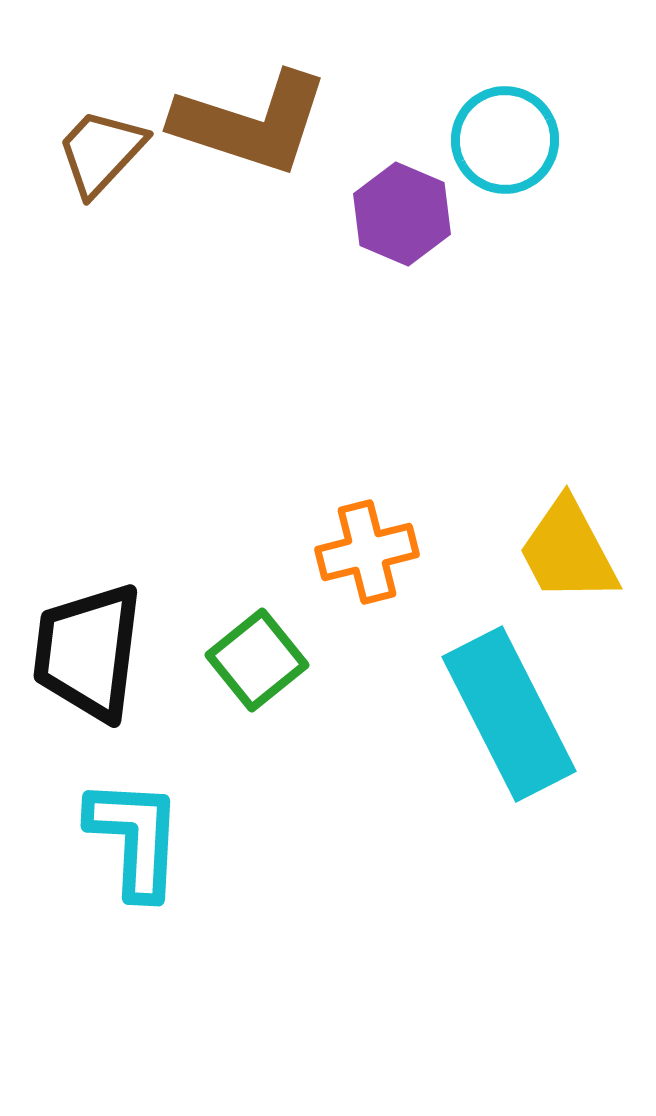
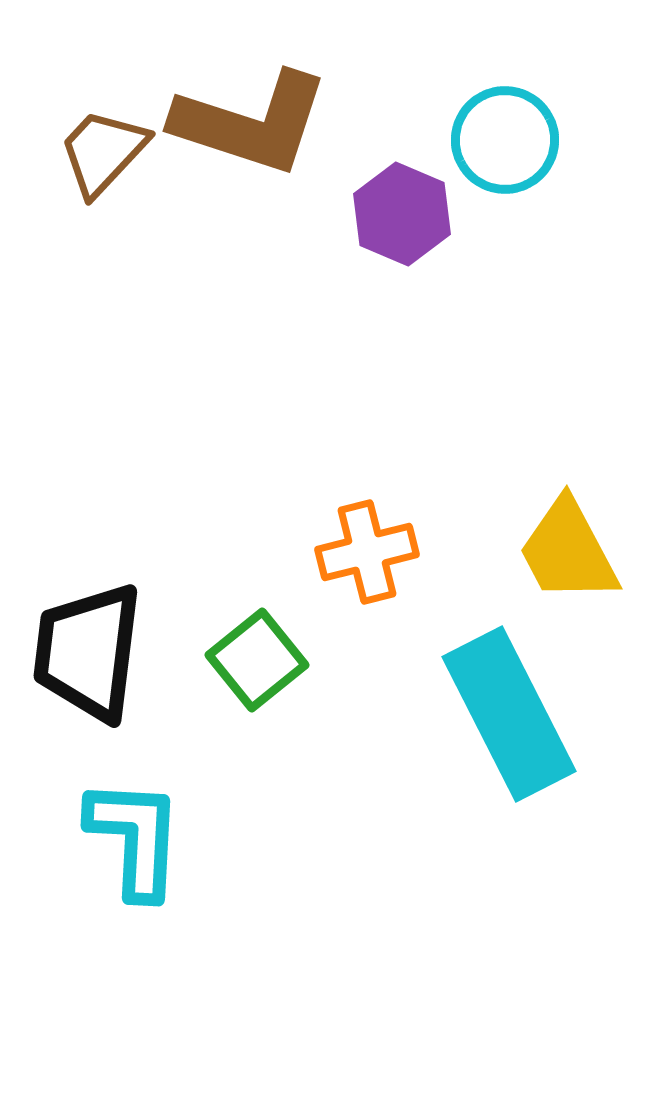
brown trapezoid: moved 2 px right
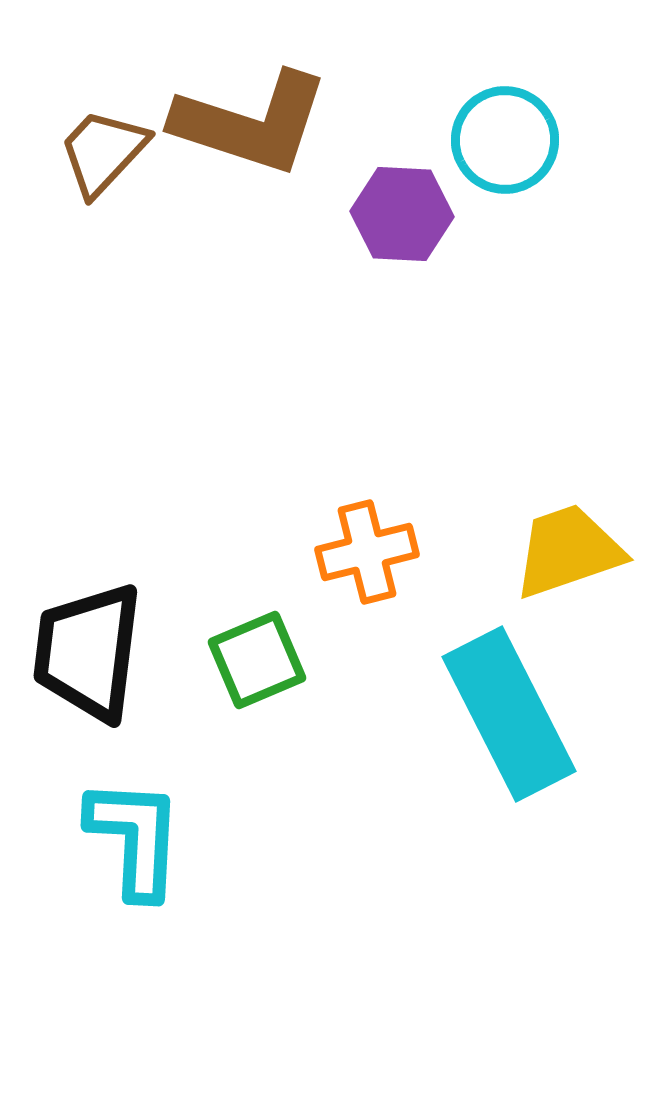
purple hexagon: rotated 20 degrees counterclockwise
yellow trapezoid: rotated 99 degrees clockwise
green square: rotated 16 degrees clockwise
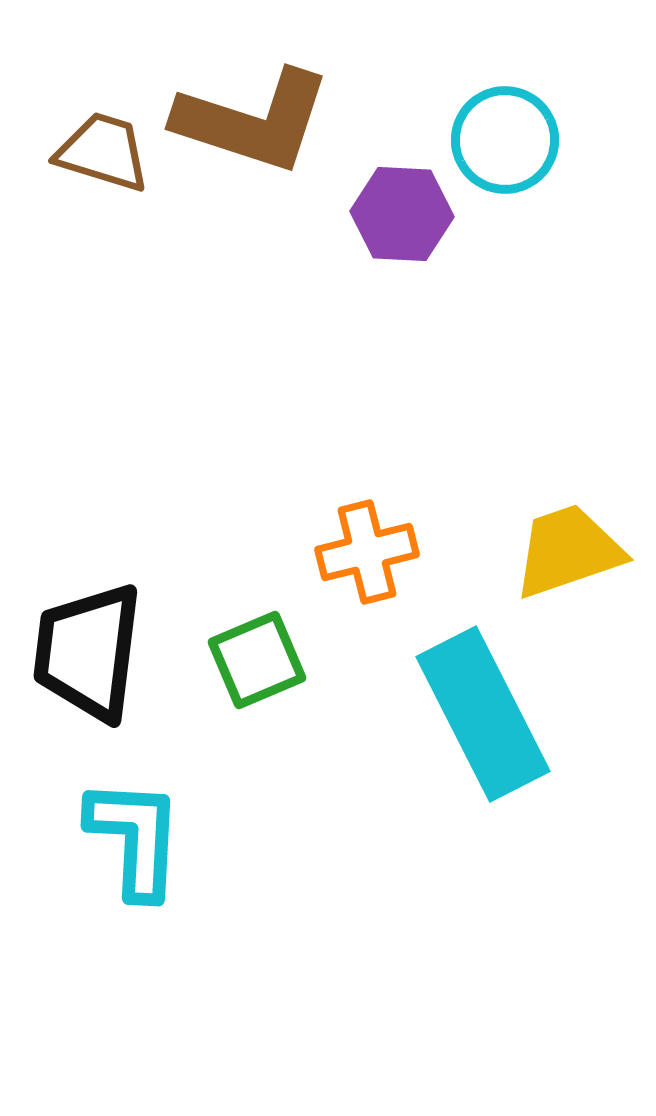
brown L-shape: moved 2 px right, 2 px up
brown trapezoid: rotated 64 degrees clockwise
cyan rectangle: moved 26 px left
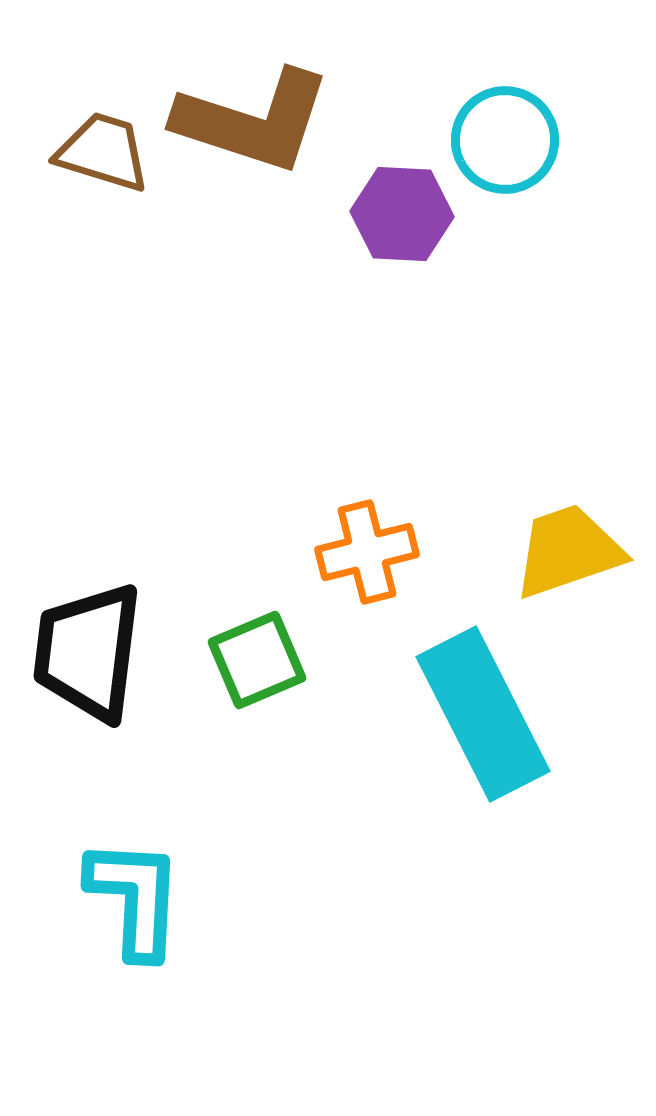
cyan L-shape: moved 60 px down
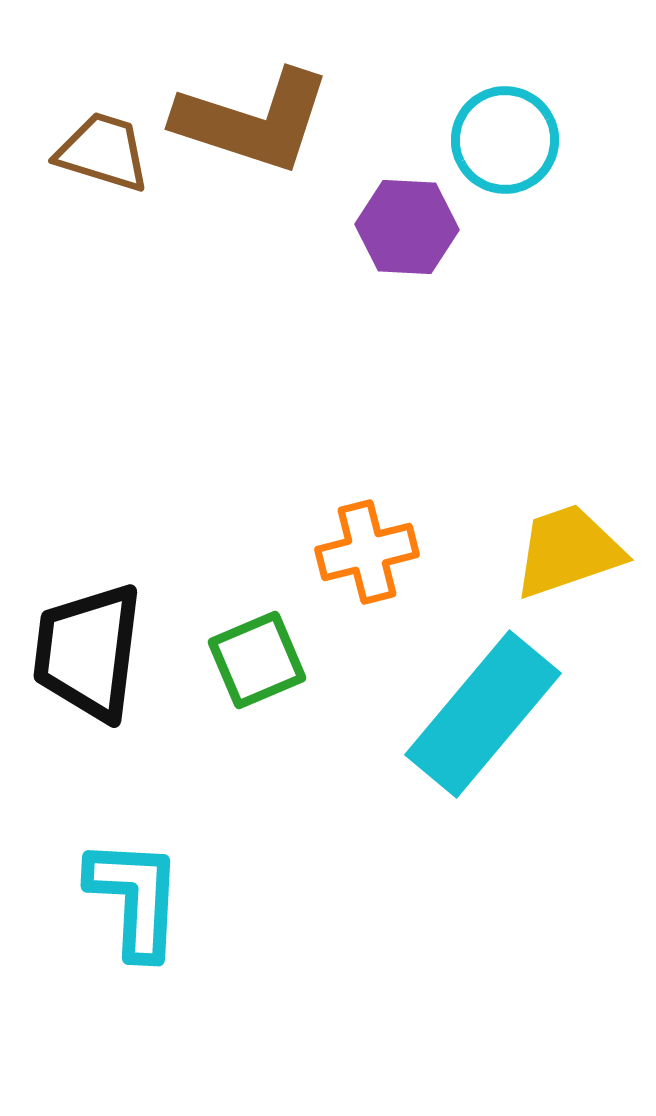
purple hexagon: moved 5 px right, 13 px down
cyan rectangle: rotated 67 degrees clockwise
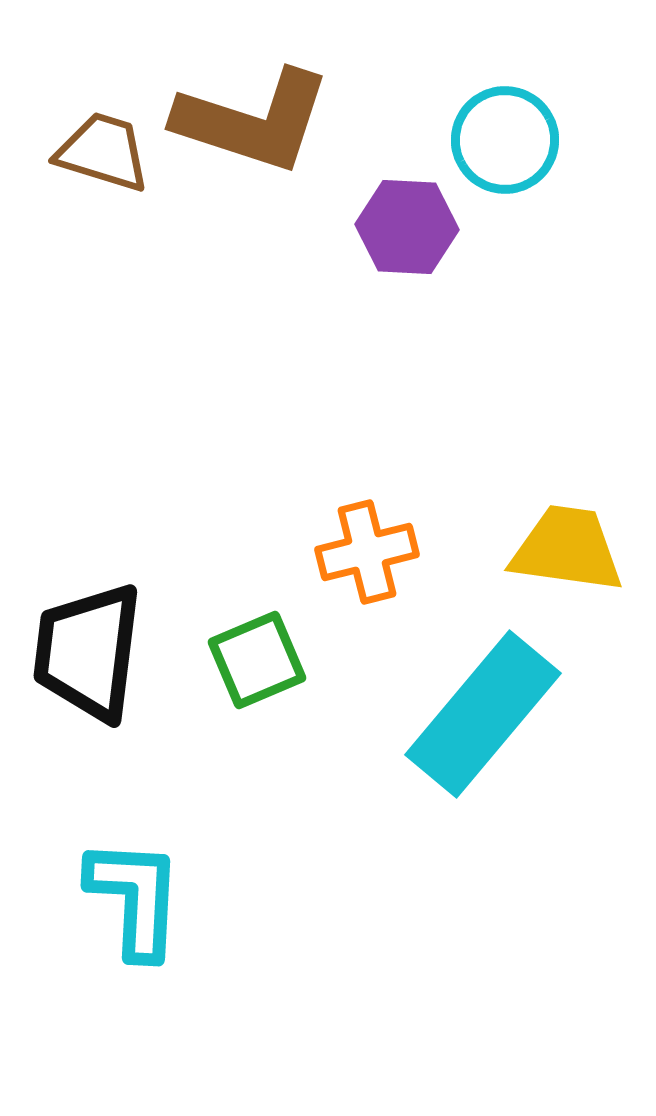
yellow trapezoid: moved 1 px left, 2 px up; rotated 27 degrees clockwise
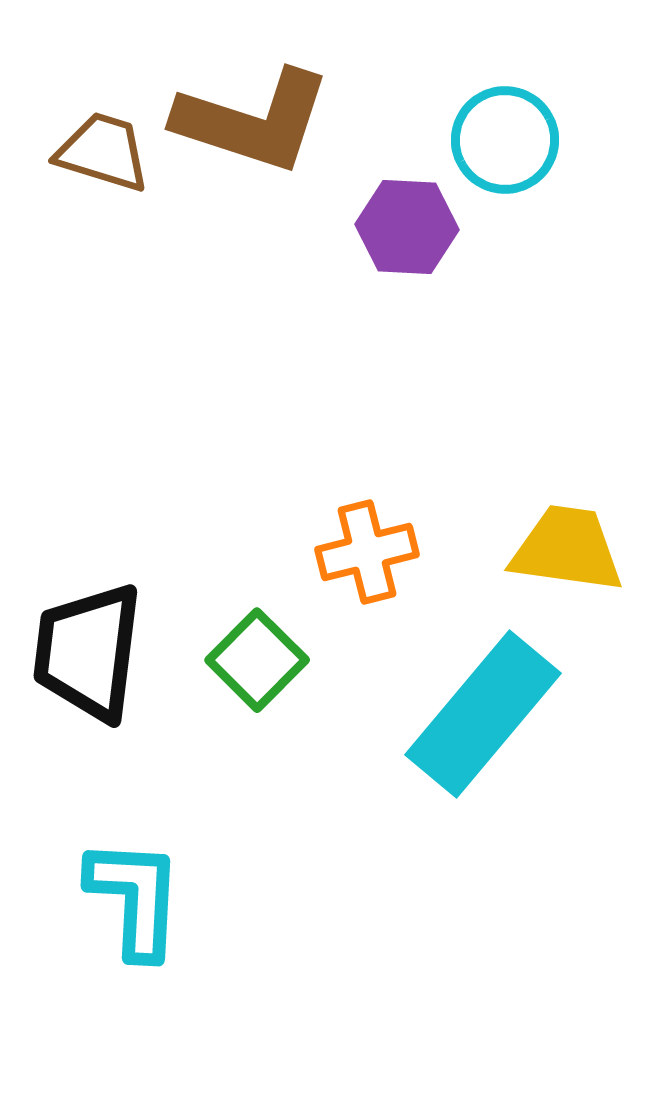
green square: rotated 22 degrees counterclockwise
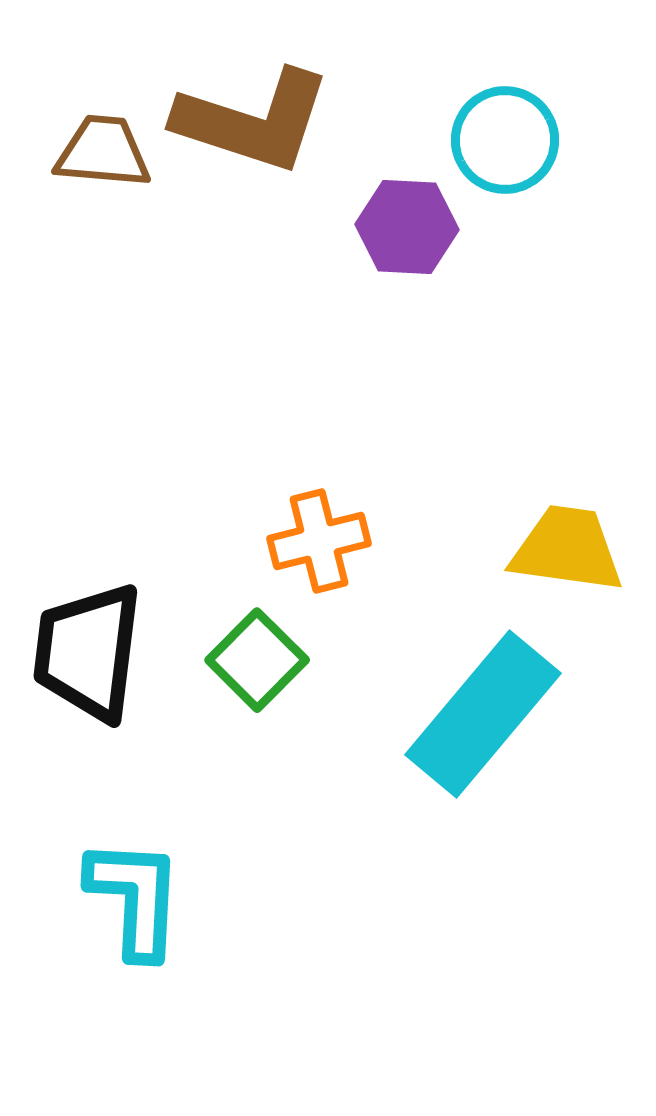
brown trapezoid: rotated 12 degrees counterclockwise
orange cross: moved 48 px left, 11 px up
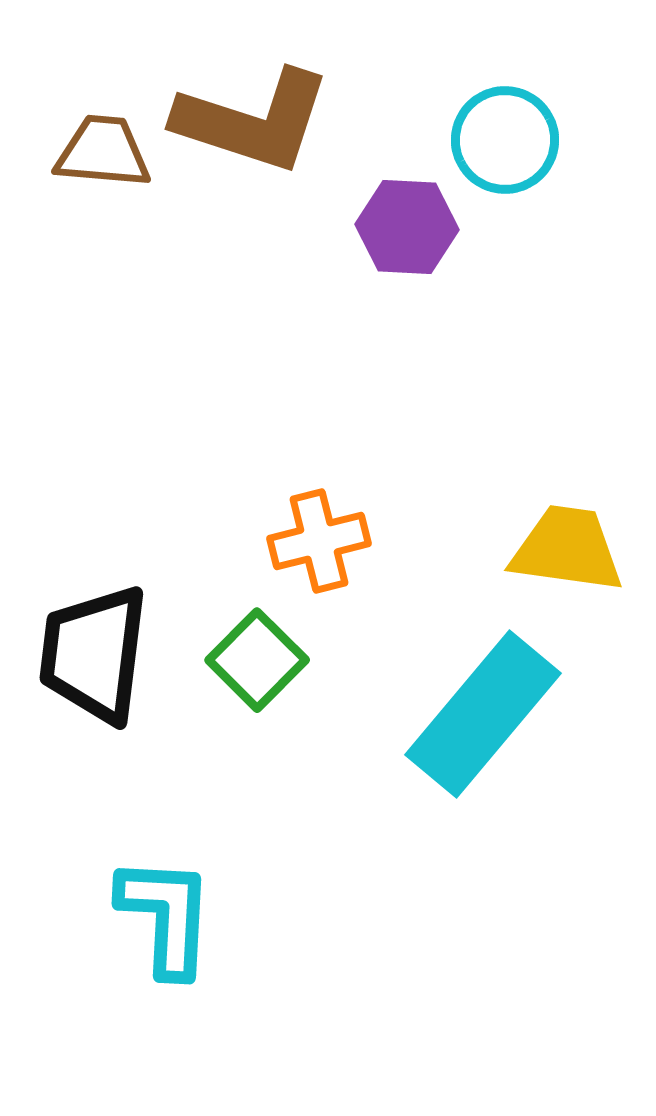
black trapezoid: moved 6 px right, 2 px down
cyan L-shape: moved 31 px right, 18 px down
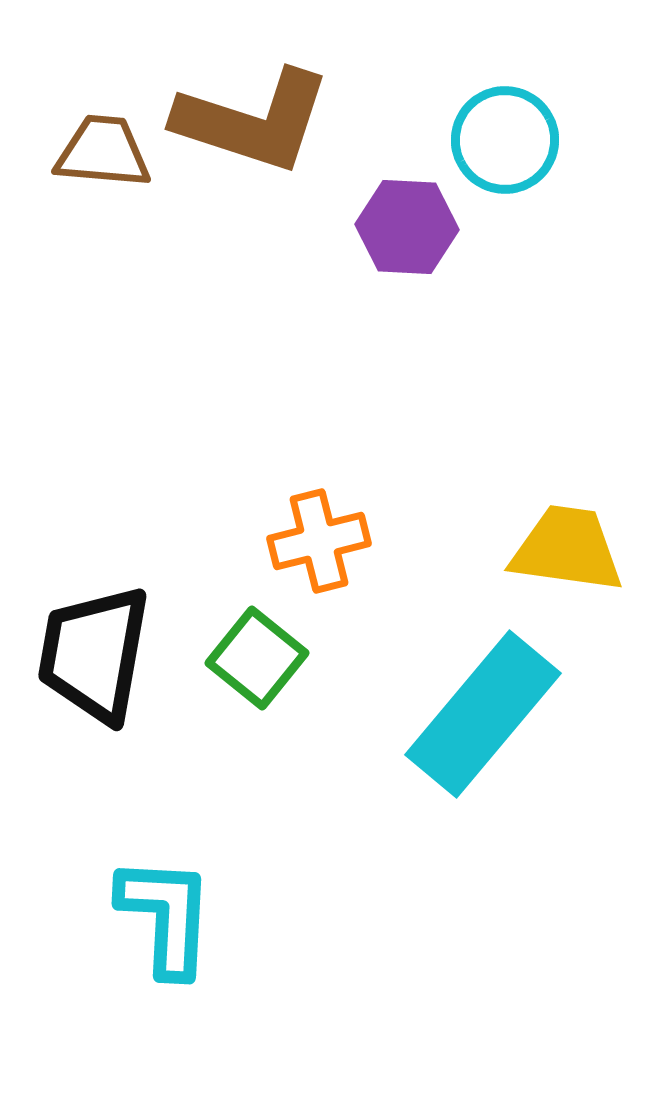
black trapezoid: rotated 3 degrees clockwise
green square: moved 2 px up; rotated 6 degrees counterclockwise
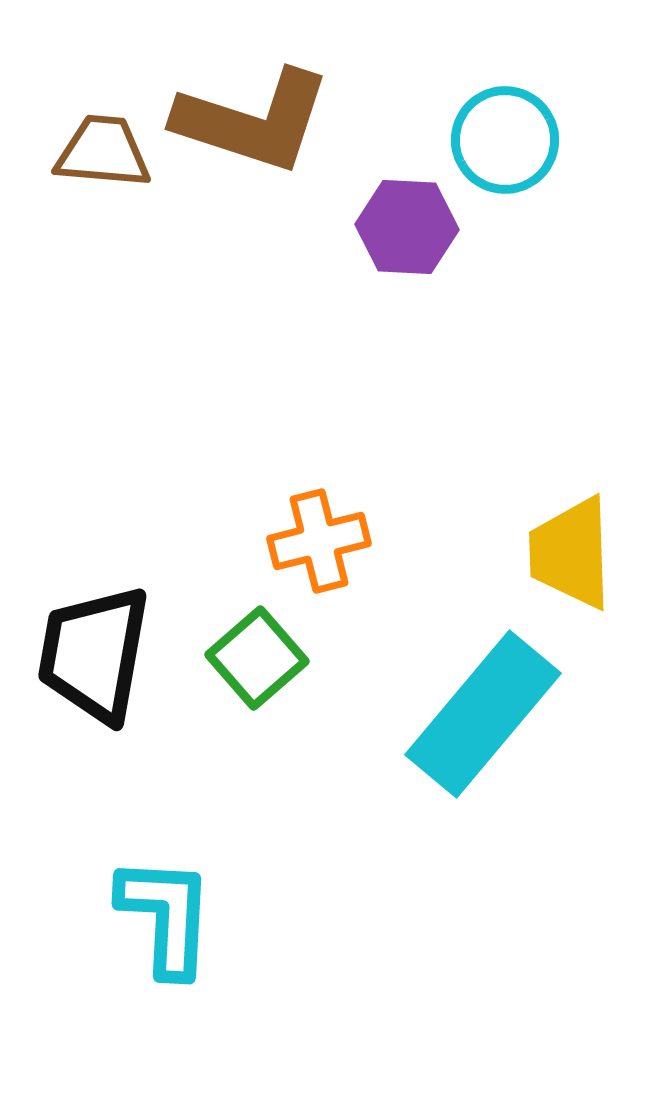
yellow trapezoid: moved 4 px right, 4 px down; rotated 100 degrees counterclockwise
green square: rotated 10 degrees clockwise
